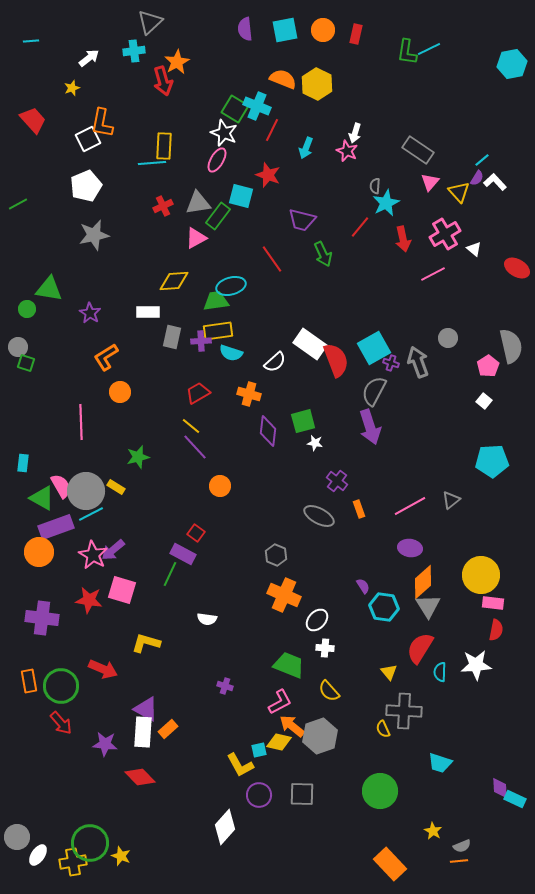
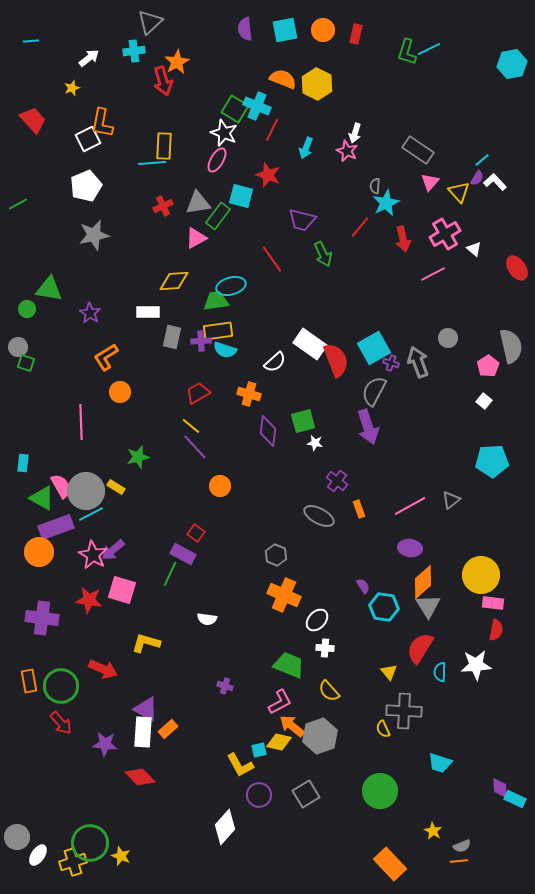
green L-shape at (407, 52): rotated 8 degrees clockwise
red ellipse at (517, 268): rotated 25 degrees clockwise
cyan semicircle at (231, 353): moved 6 px left, 3 px up
purple arrow at (370, 427): moved 2 px left
gray square at (302, 794): moved 4 px right; rotated 32 degrees counterclockwise
yellow cross at (73, 862): rotated 8 degrees counterclockwise
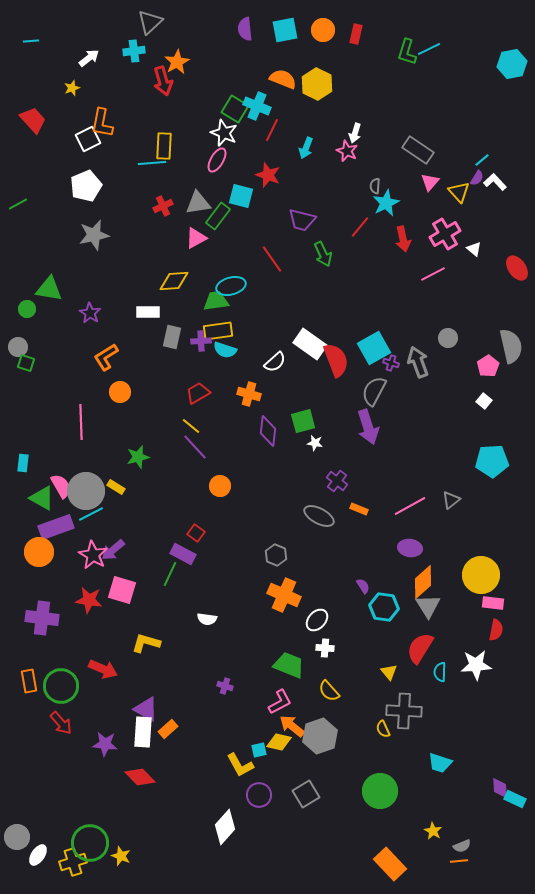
orange rectangle at (359, 509): rotated 48 degrees counterclockwise
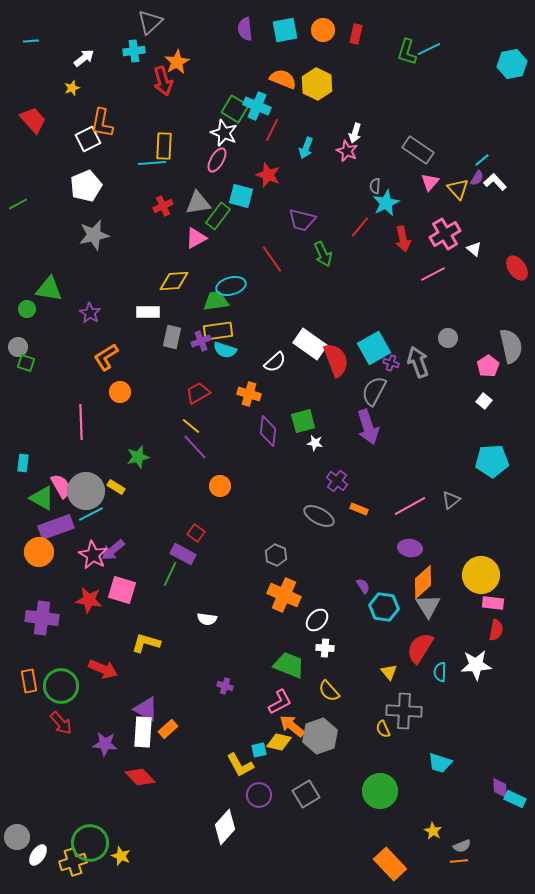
white arrow at (89, 58): moved 5 px left
yellow triangle at (459, 192): moved 1 px left, 3 px up
purple cross at (201, 341): rotated 18 degrees counterclockwise
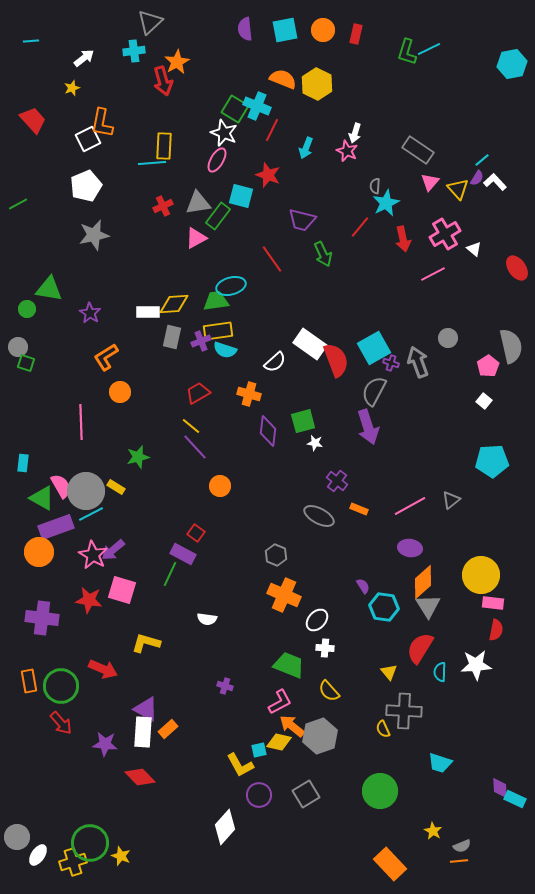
yellow diamond at (174, 281): moved 23 px down
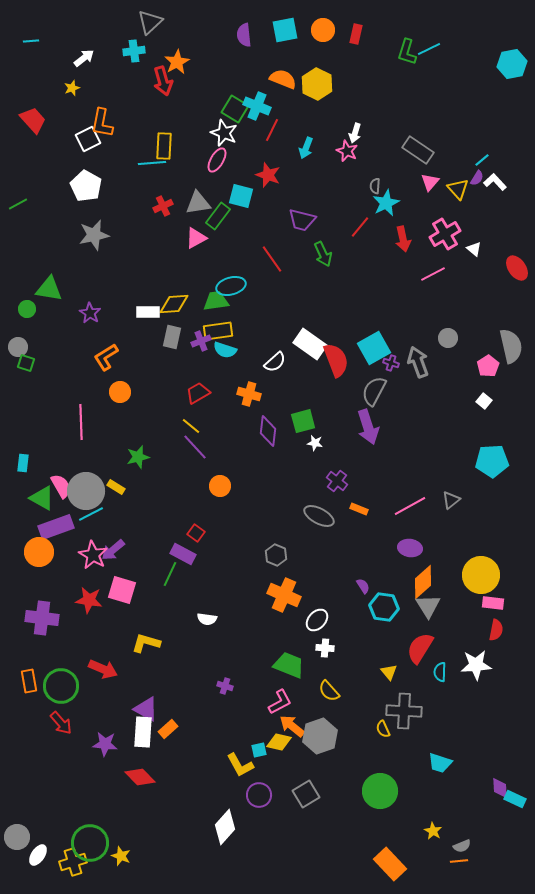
purple semicircle at (245, 29): moved 1 px left, 6 px down
white pentagon at (86, 186): rotated 20 degrees counterclockwise
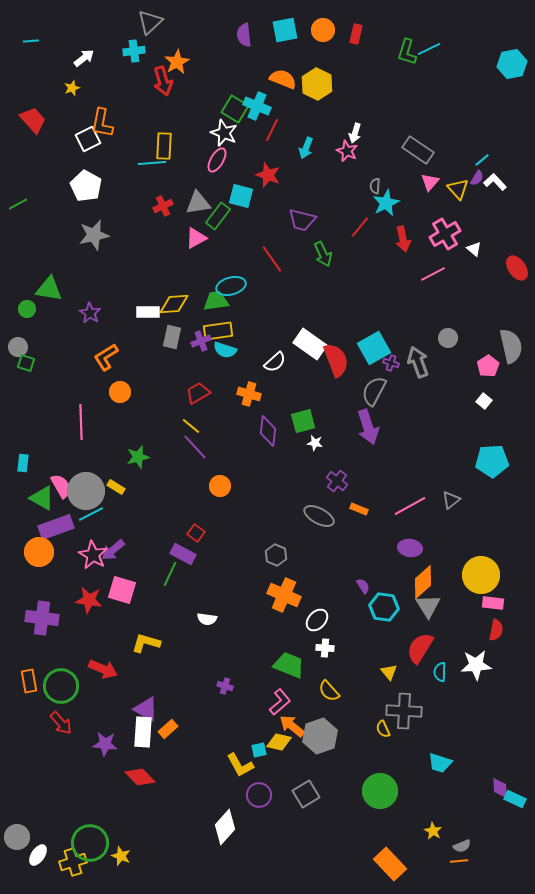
pink L-shape at (280, 702): rotated 12 degrees counterclockwise
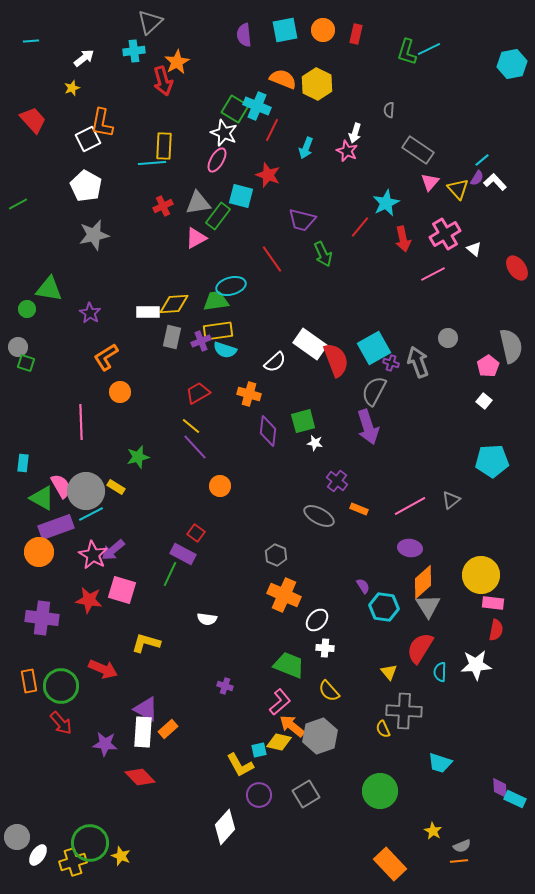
gray semicircle at (375, 186): moved 14 px right, 76 px up
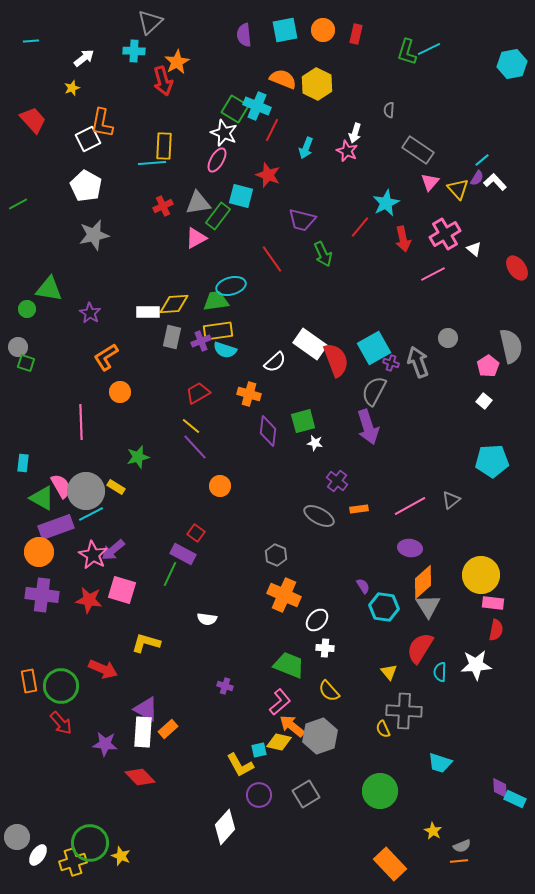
cyan cross at (134, 51): rotated 10 degrees clockwise
orange rectangle at (359, 509): rotated 30 degrees counterclockwise
purple cross at (42, 618): moved 23 px up
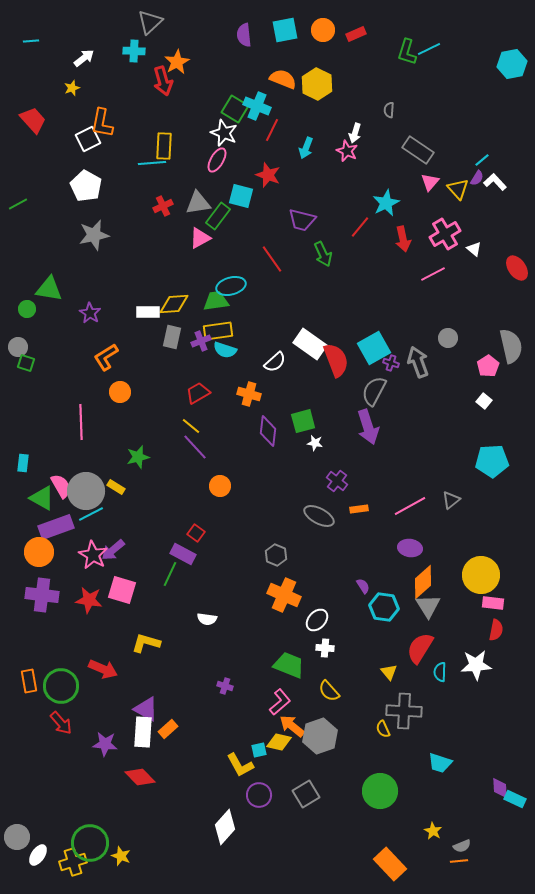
red rectangle at (356, 34): rotated 54 degrees clockwise
pink triangle at (196, 238): moved 4 px right
